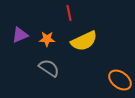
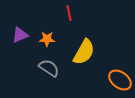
yellow semicircle: moved 11 px down; rotated 36 degrees counterclockwise
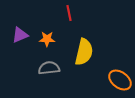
yellow semicircle: rotated 16 degrees counterclockwise
gray semicircle: rotated 40 degrees counterclockwise
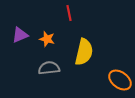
orange star: rotated 14 degrees clockwise
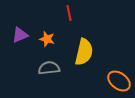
orange ellipse: moved 1 px left, 1 px down
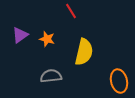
red line: moved 2 px right, 2 px up; rotated 21 degrees counterclockwise
purple triangle: rotated 12 degrees counterclockwise
gray semicircle: moved 2 px right, 8 px down
orange ellipse: rotated 40 degrees clockwise
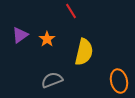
orange star: rotated 21 degrees clockwise
gray semicircle: moved 1 px right, 4 px down; rotated 15 degrees counterclockwise
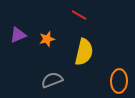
red line: moved 8 px right, 4 px down; rotated 28 degrees counterclockwise
purple triangle: moved 2 px left; rotated 12 degrees clockwise
orange star: rotated 21 degrees clockwise
orange ellipse: rotated 15 degrees clockwise
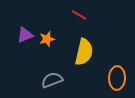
purple triangle: moved 7 px right
orange ellipse: moved 2 px left, 3 px up
